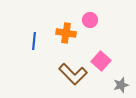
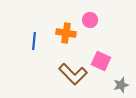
pink square: rotated 18 degrees counterclockwise
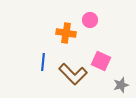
blue line: moved 9 px right, 21 px down
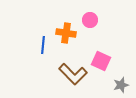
blue line: moved 17 px up
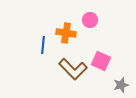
brown L-shape: moved 5 px up
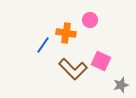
blue line: rotated 30 degrees clockwise
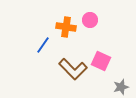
orange cross: moved 6 px up
gray star: moved 2 px down
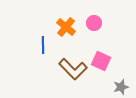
pink circle: moved 4 px right, 3 px down
orange cross: rotated 30 degrees clockwise
blue line: rotated 36 degrees counterclockwise
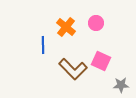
pink circle: moved 2 px right
gray star: moved 2 px up; rotated 14 degrees clockwise
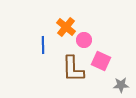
pink circle: moved 12 px left, 17 px down
brown L-shape: rotated 44 degrees clockwise
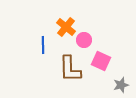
brown L-shape: moved 3 px left
gray star: rotated 14 degrees counterclockwise
